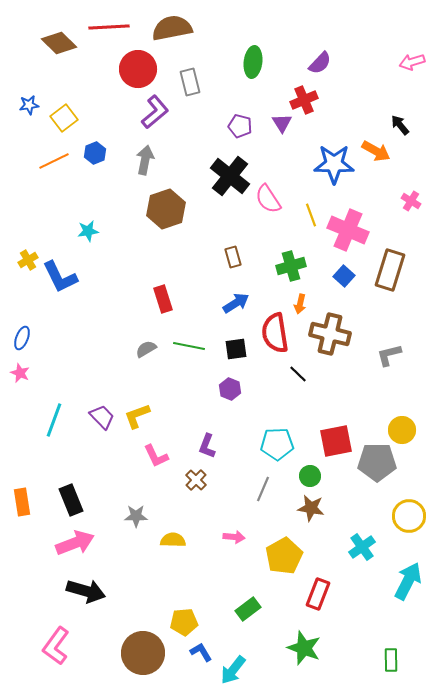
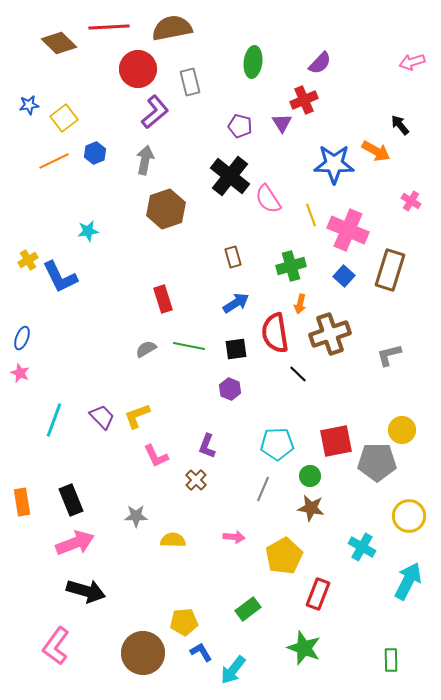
brown cross at (330, 334): rotated 33 degrees counterclockwise
cyan cross at (362, 547): rotated 24 degrees counterclockwise
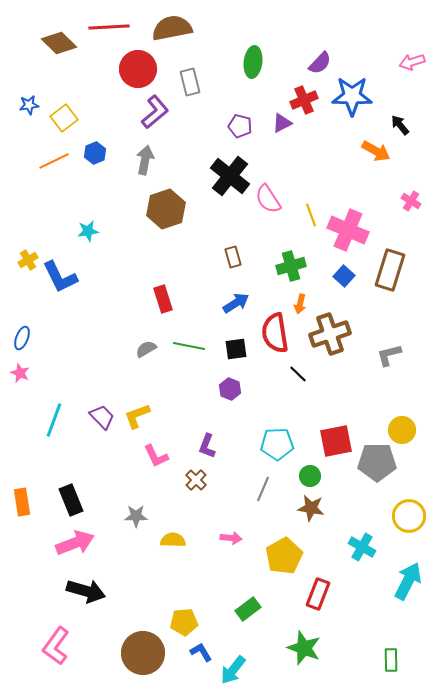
purple triangle at (282, 123): rotated 35 degrees clockwise
blue star at (334, 164): moved 18 px right, 68 px up
pink arrow at (234, 537): moved 3 px left, 1 px down
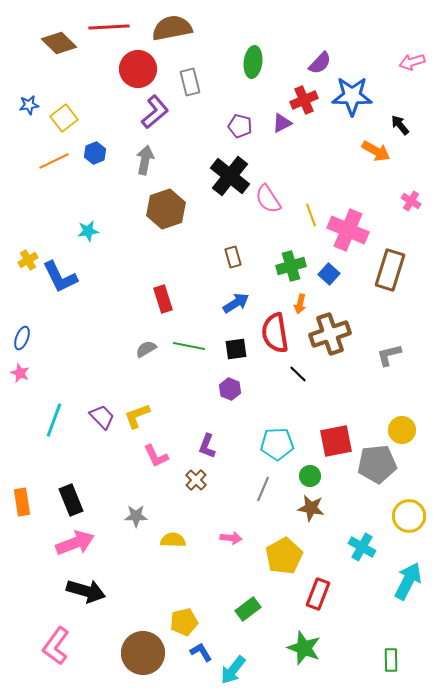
blue square at (344, 276): moved 15 px left, 2 px up
gray pentagon at (377, 462): moved 2 px down; rotated 6 degrees counterclockwise
yellow pentagon at (184, 622): rotated 8 degrees counterclockwise
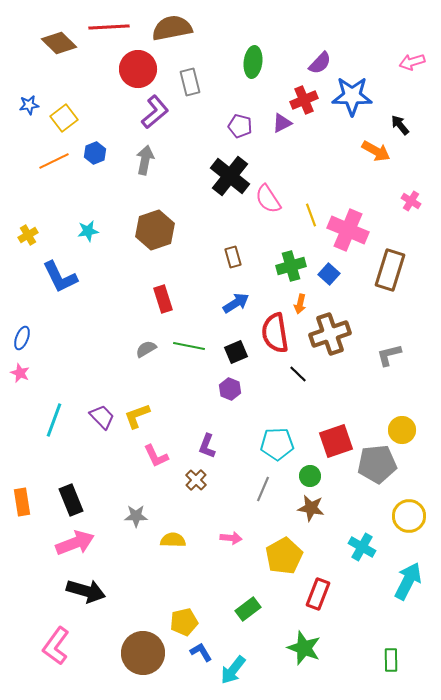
brown hexagon at (166, 209): moved 11 px left, 21 px down
yellow cross at (28, 260): moved 25 px up
black square at (236, 349): moved 3 px down; rotated 15 degrees counterclockwise
red square at (336, 441): rotated 8 degrees counterclockwise
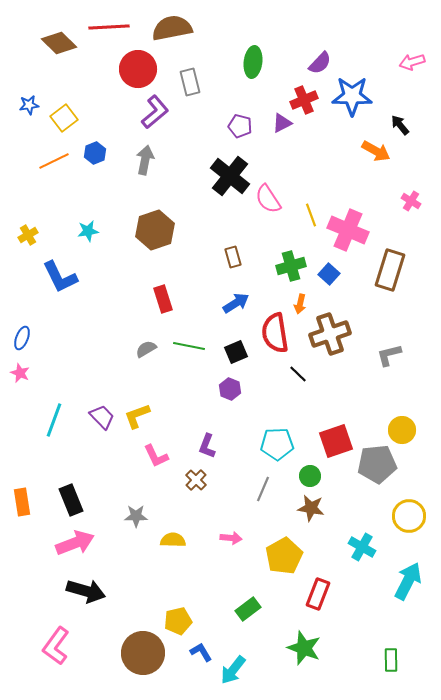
yellow pentagon at (184, 622): moved 6 px left, 1 px up
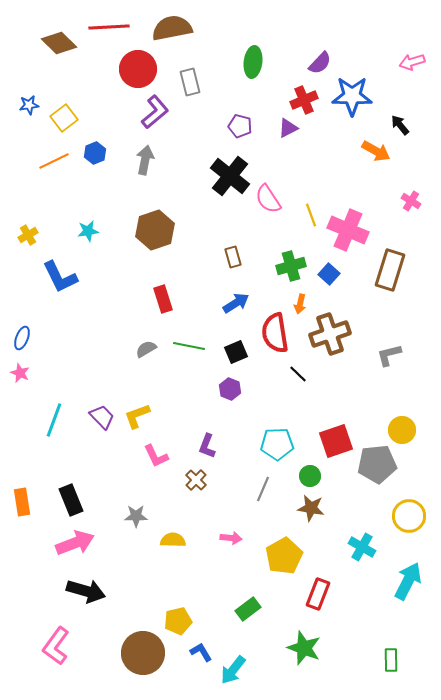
purple triangle at (282, 123): moved 6 px right, 5 px down
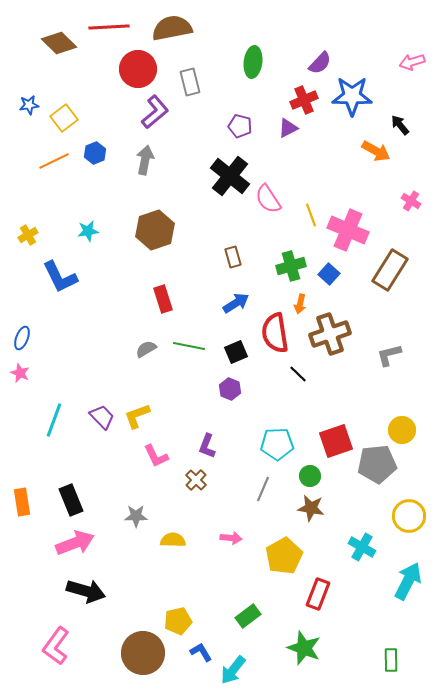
brown rectangle at (390, 270): rotated 15 degrees clockwise
green rectangle at (248, 609): moved 7 px down
